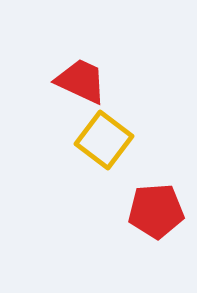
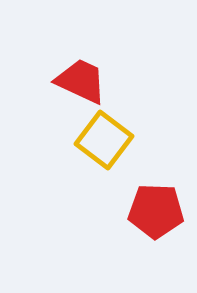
red pentagon: rotated 6 degrees clockwise
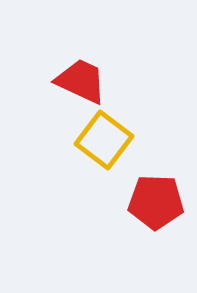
red pentagon: moved 9 px up
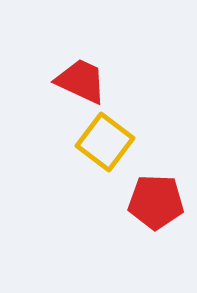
yellow square: moved 1 px right, 2 px down
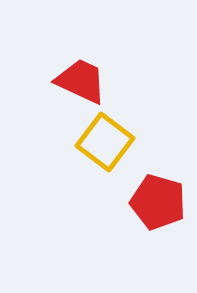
red pentagon: moved 2 px right; rotated 14 degrees clockwise
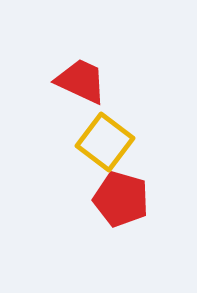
red pentagon: moved 37 px left, 3 px up
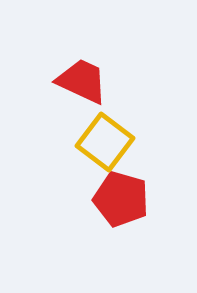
red trapezoid: moved 1 px right
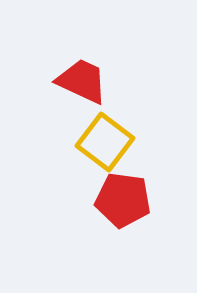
red pentagon: moved 2 px right, 1 px down; rotated 8 degrees counterclockwise
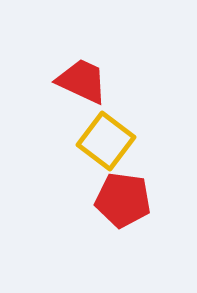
yellow square: moved 1 px right, 1 px up
